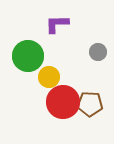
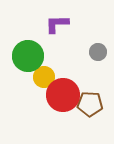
yellow circle: moved 5 px left
red circle: moved 7 px up
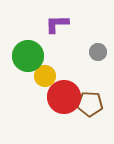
yellow circle: moved 1 px right, 1 px up
red circle: moved 1 px right, 2 px down
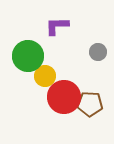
purple L-shape: moved 2 px down
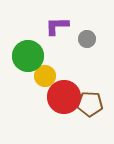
gray circle: moved 11 px left, 13 px up
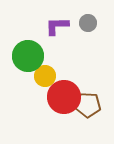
gray circle: moved 1 px right, 16 px up
brown pentagon: moved 2 px left, 1 px down
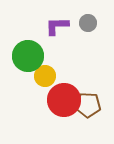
red circle: moved 3 px down
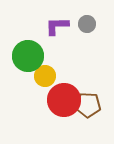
gray circle: moved 1 px left, 1 px down
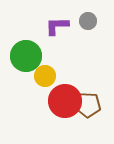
gray circle: moved 1 px right, 3 px up
green circle: moved 2 px left
red circle: moved 1 px right, 1 px down
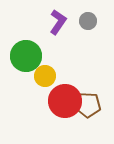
purple L-shape: moved 1 px right, 4 px up; rotated 125 degrees clockwise
